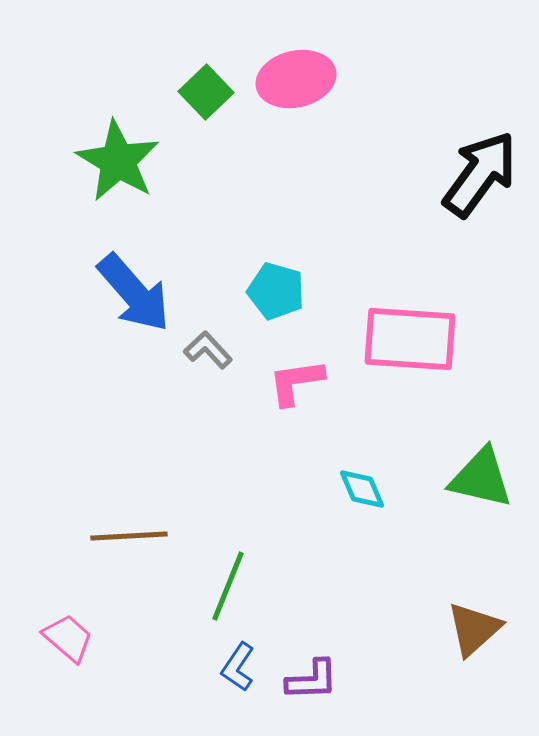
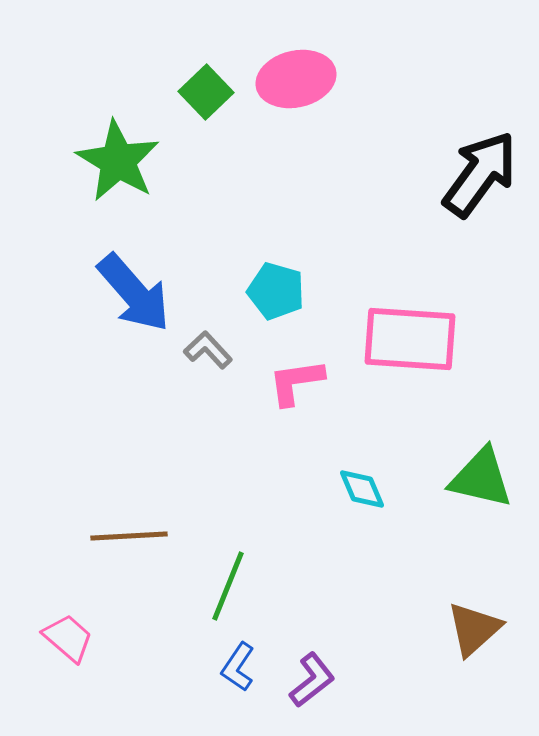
purple L-shape: rotated 36 degrees counterclockwise
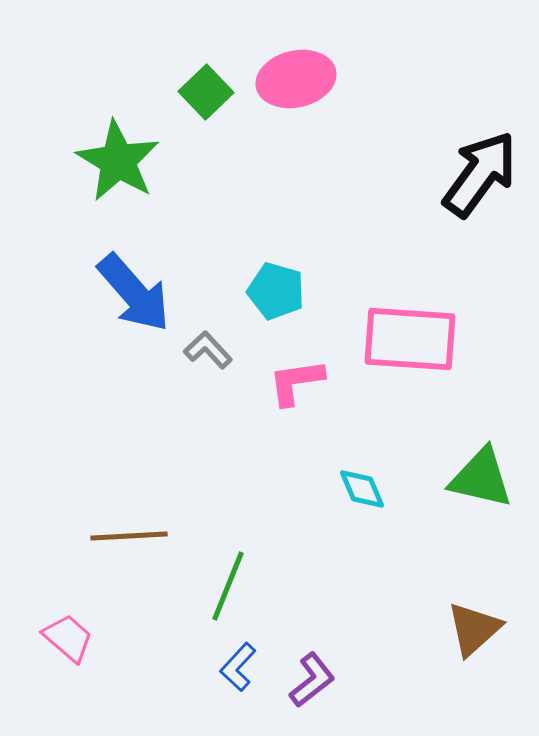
blue L-shape: rotated 9 degrees clockwise
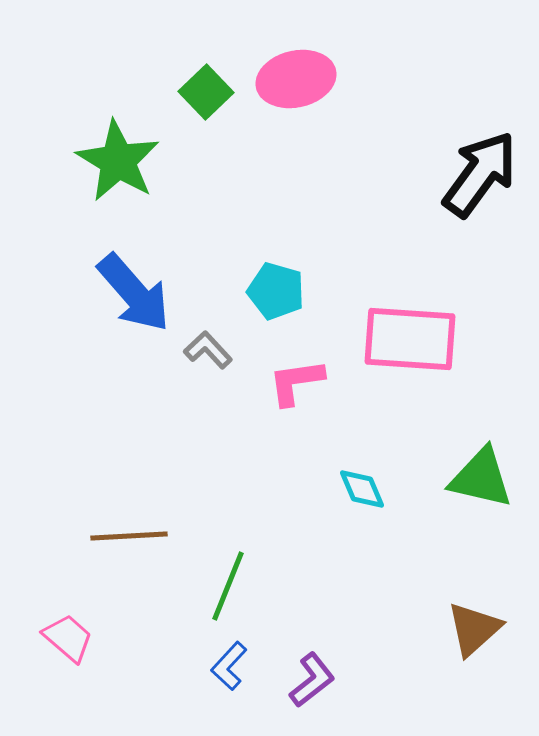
blue L-shape: moved 9 px left, 1 px up
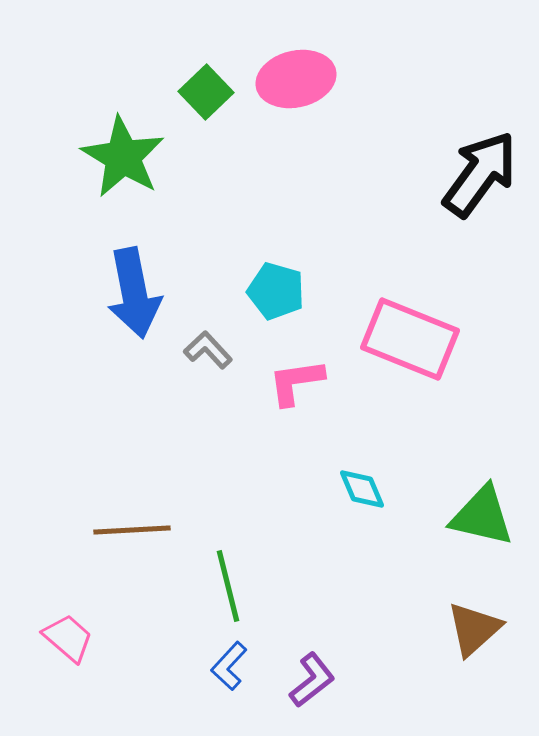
green star: moved 5 px right, 4 px up
blue arrow: rotated 30 degrees clockwise
pink rectangle: rotated 18 degrees clockwise
green triangle: moved 1 px right, 38 px down
brown line: moved 3 px right, 6 px up
green line: rotated 36 degrees counterclockwise
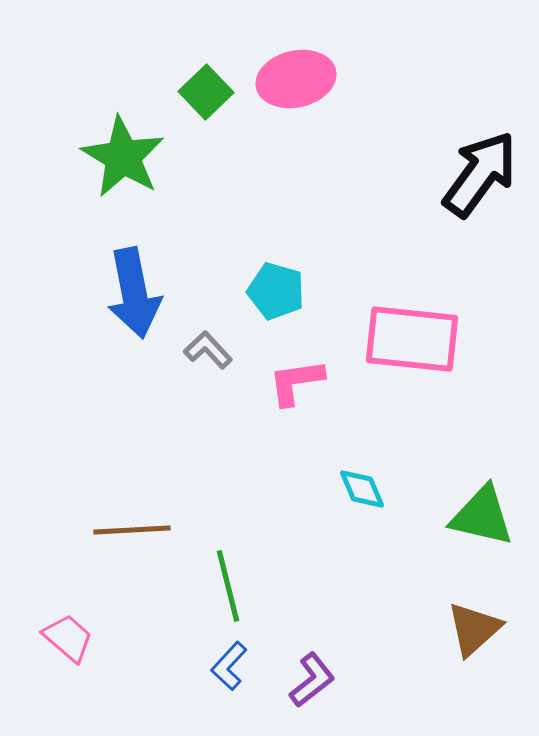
pink rectangle: moved 2 px right; rotated 16 degrees counterclockwise
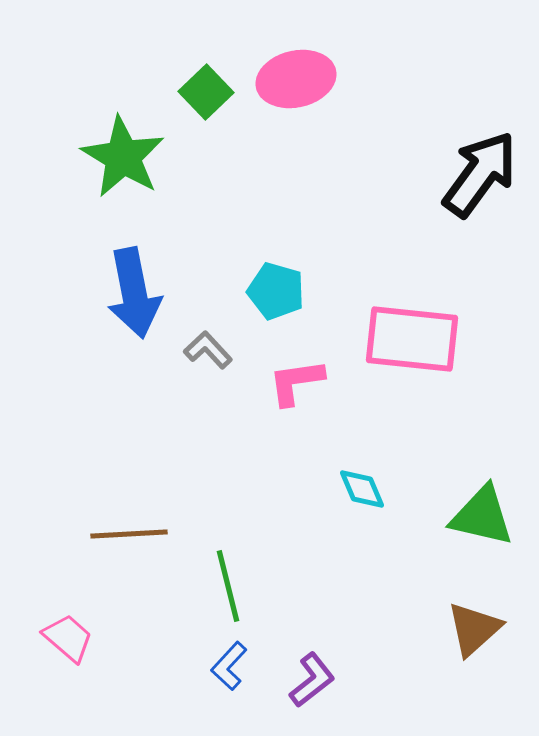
brown line: moved 3 px left, 4 px down
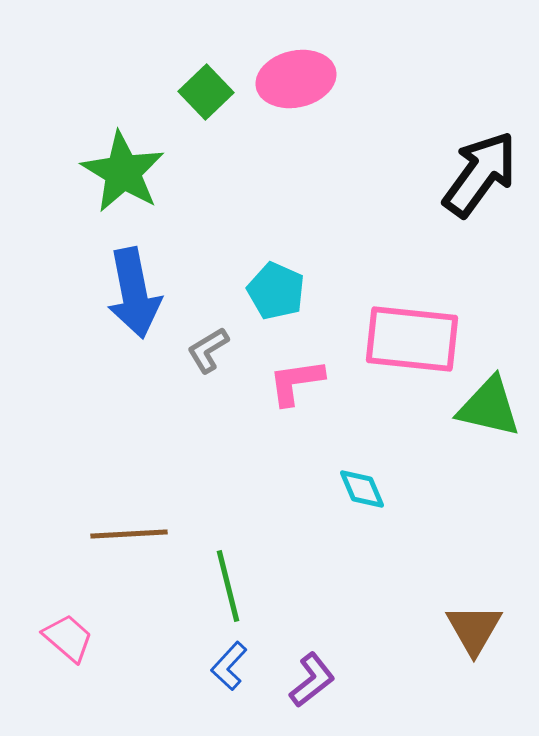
green star: moved 15 px down
cyan pentagon: rotated 8 degrees clockwise
gray L-shape: rotated 78 degrees counterclockwise
green triangle: moved 7 px right, 109 px up
brown triangle: rotated 18 degrees counterclockwise
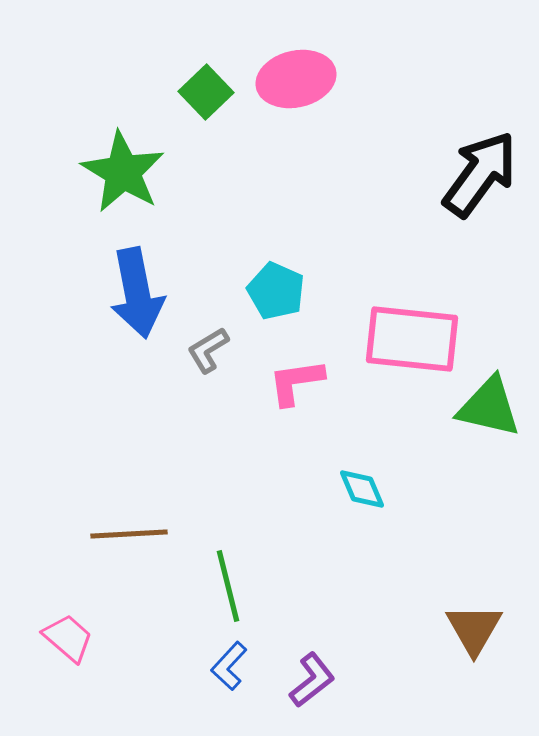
blue arrow: moved 3 px right
